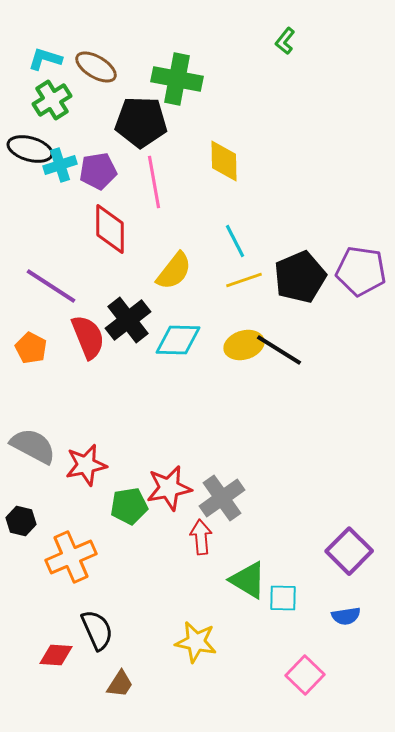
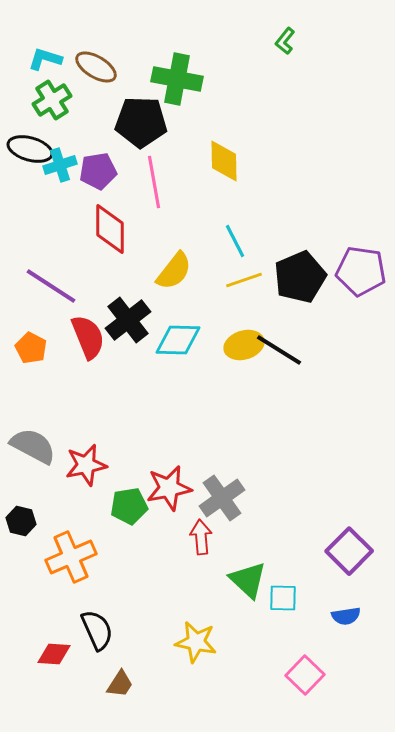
green triangle at (248, 580): rotated 12 degrees clockwise
red diamond at (56, 655): moved 2 px left, 1 px up
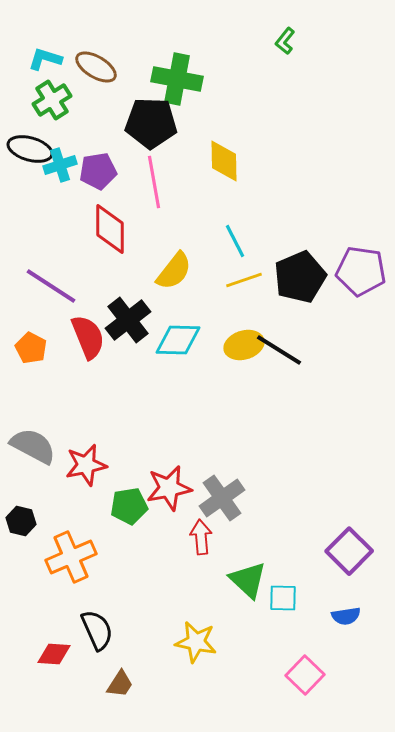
black pentagon at (141, 122): moved 10 px right, 1 px down
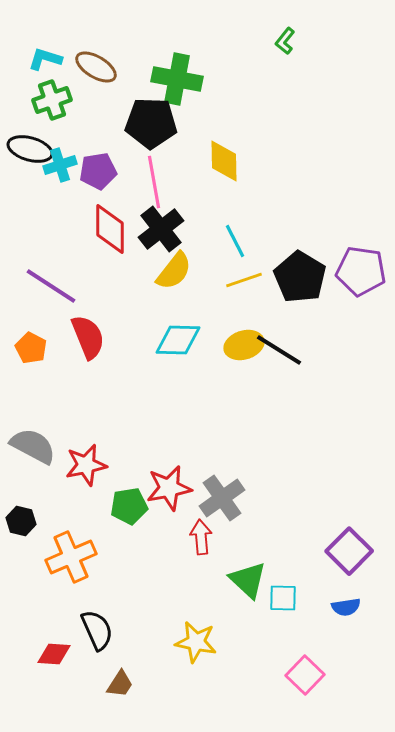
green cross at (52, 100): rotated 12 degrees clockwise
black pentagon at (300, 277): rotated 18 degrees counterclockwise
black cross at (128, 320): moved 33 px right, 91 px up
blue semicircle at (346, 616): moved 9 px up
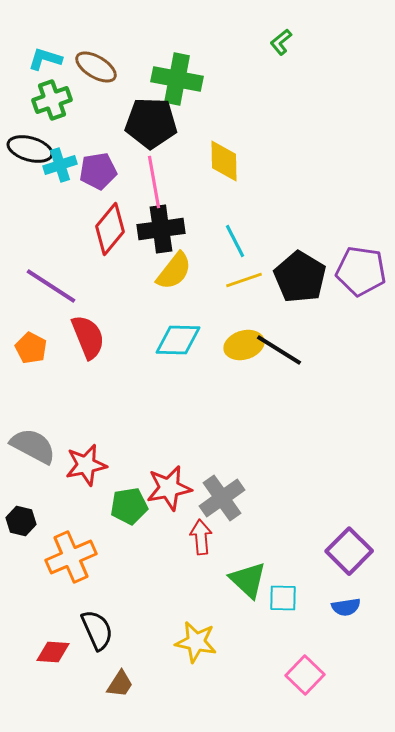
green L-shape at (285, 41): moved 4 px left, 1 px down; rotated 12 degrees clockwise
red diamond at (110, 229): rotated 39 degrees clockwise
black cross at (161, 229): rotated 30 degrees clockwise
red diamond at (54, 654): moved 1 px left, 2 px up
